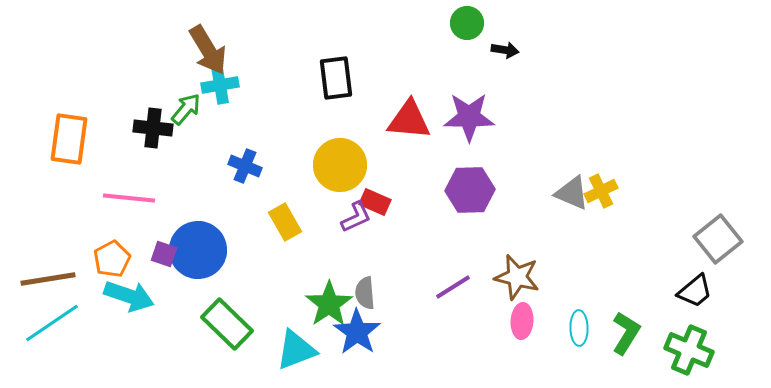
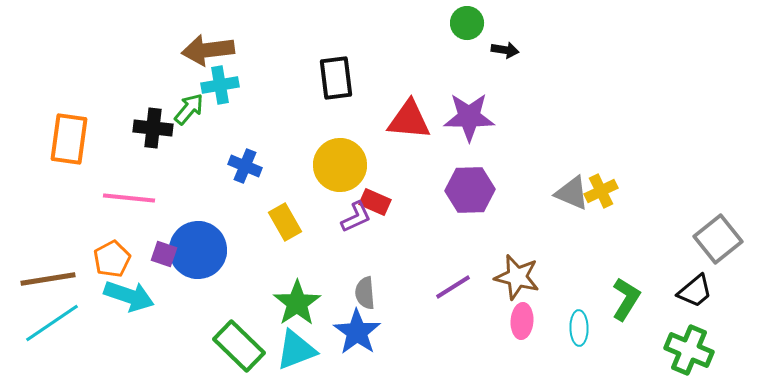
brown arrow: rotated 114 degrees clockwise
green arrow: moved 3 px right
green star: moved 32 px left, 1 px up
green rectangle: moved 12 px right, 22 px down
green L-shape: moved 34 px up
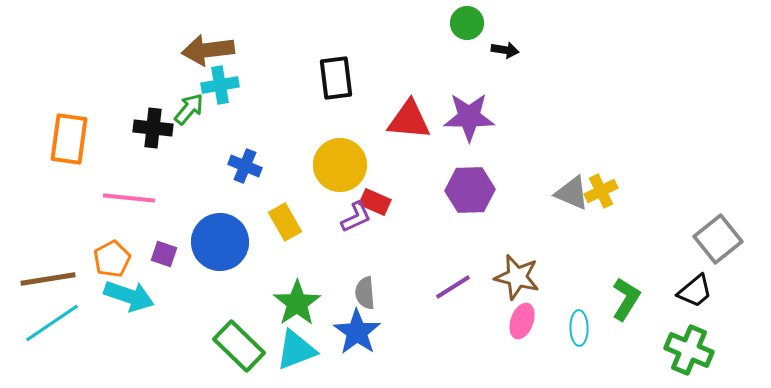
blue circle: moved 22 px right, 8 px up
pink ellipse: rotated 16 degrees clockwise
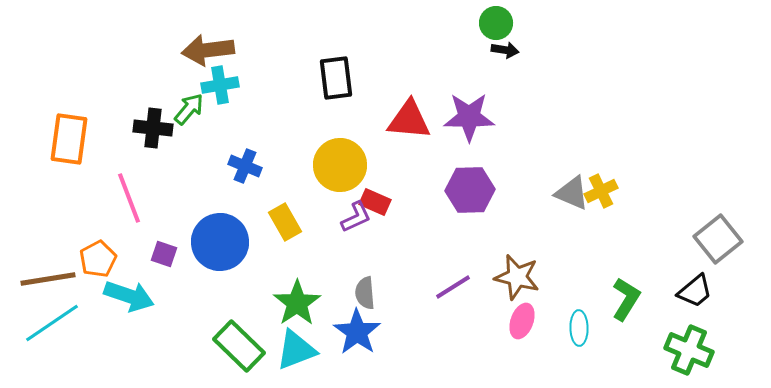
green circle: moved 29 px right
pink line: rotated 63 degrees clockwise
orange pentagon: moved 14 px left
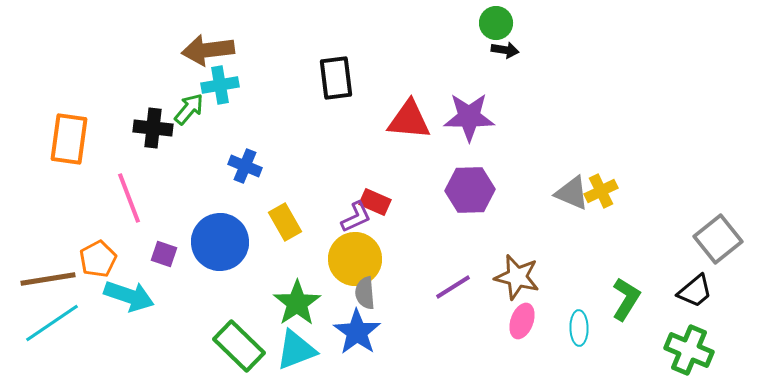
yellow circle: moved 15 px right, 94 px down
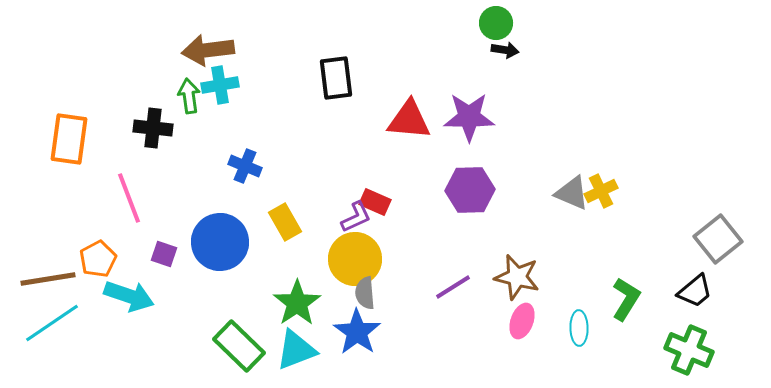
green arrow: moved 13 px up; rotated 48 degrees counterclockwise
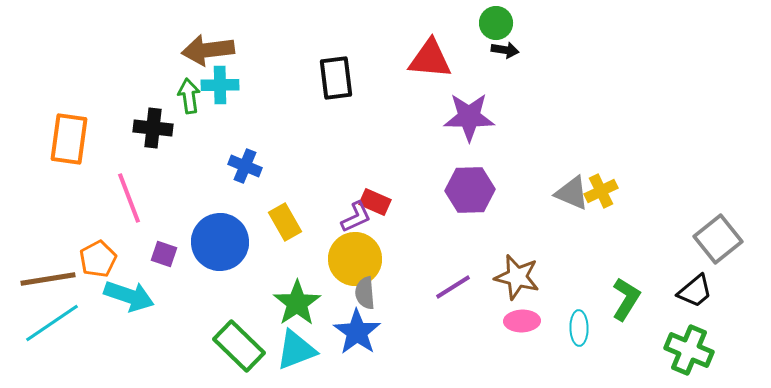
cyan cross: rotated 9 degrees clockwise
red triangle: moved 21 px right, 61 px up
pink ellipse: rotated 68 degrees clockwise
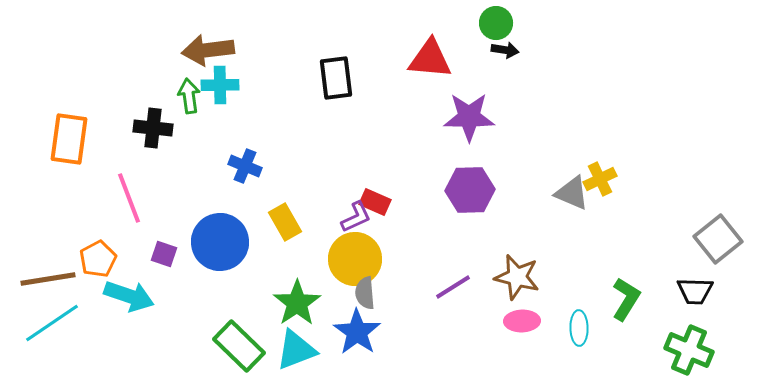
yellow cross: moved 1 px left, 12 px up
black trapezoid: rotated 42 degrees clockwise
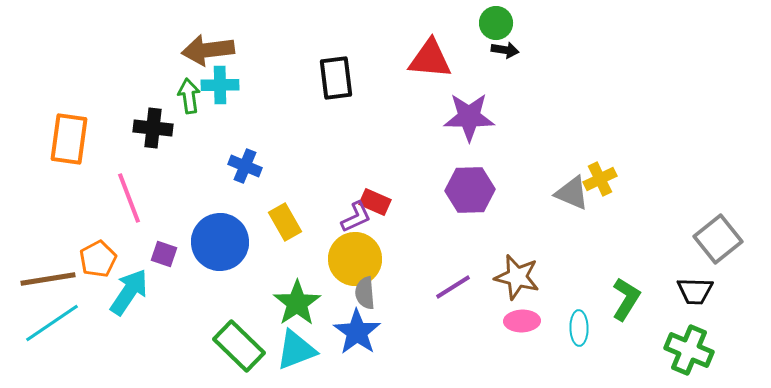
cyan arrow: moved 4 px up; rotated 75 degrees counterclockwise
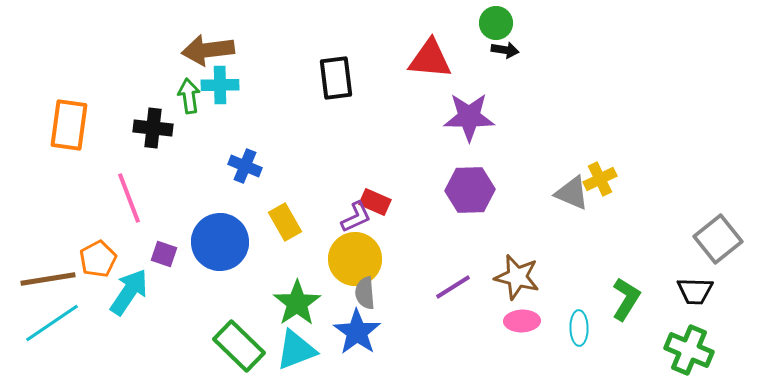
orange rectangle: moved 14 px up
